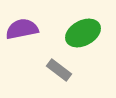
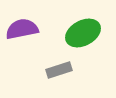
gray rectangle: rotated 55 degrees counterclockwise
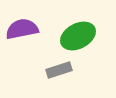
green ellipse: moved 5 px left, 3 px down
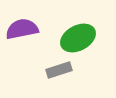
green ellipse: moved 2 px down
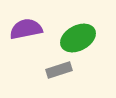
purple semicircle: moved 4 px right
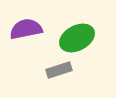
green ellipse: moved 1 px left
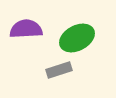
purple semicircle: rotated 8 degrees clockwise
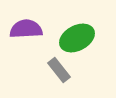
gray rectangle: rotated 70 degrees clockwise
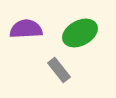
green ellipse: moved 3 px right, 5 px up
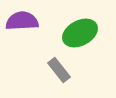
purple semicircle: moved 4 px left, 8 px up
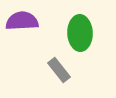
green ellipse: rotated 64 degrees counterclockwise
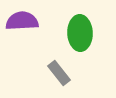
gray rectangle: moved 3 px down
